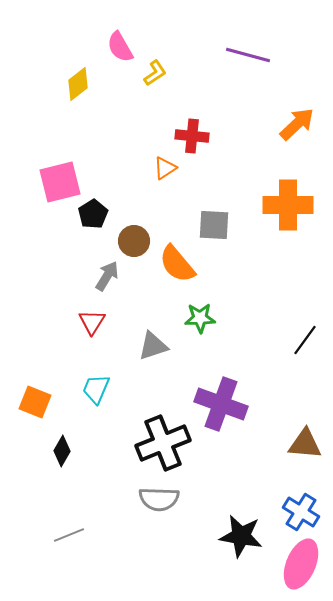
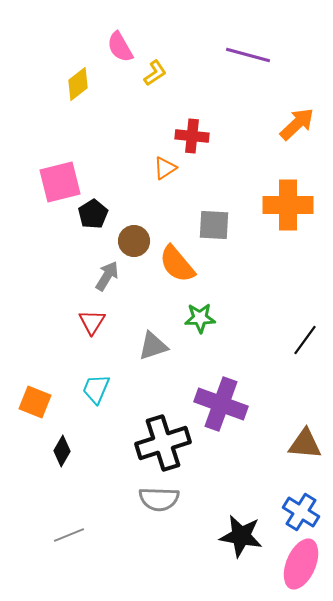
black cross: rotated 4 degrees clockwise
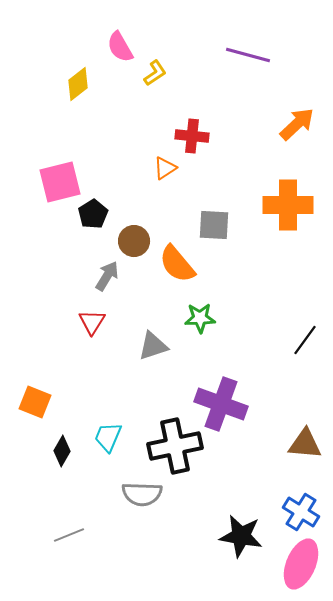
cyan trapezoid: moved 12 px right, 48 px down
black cross: moved 12 px right, 3 px down; rotated 6 degrees clockwise
gray semicircle: moved 17 px left, 5 px up
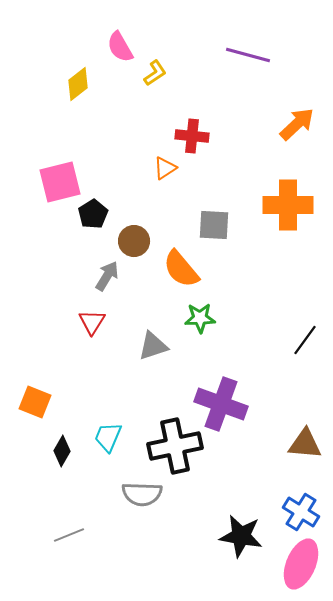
orange semicircle: moved 4 px right, 5 px down
